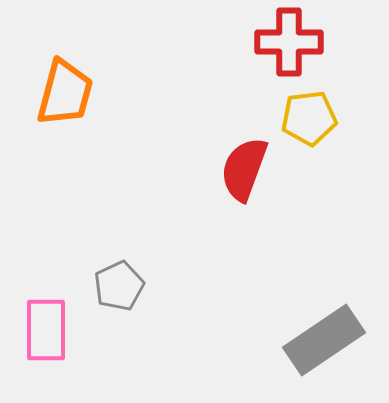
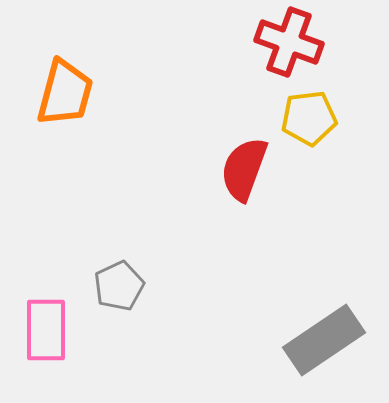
red cross: rotated 20 degrees clockwise
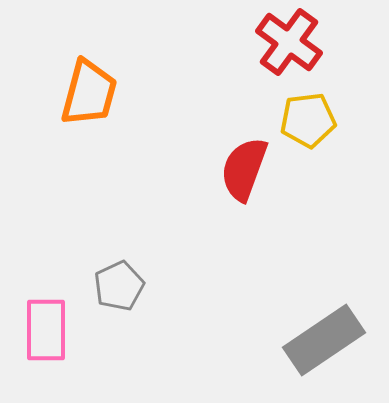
red cross: rotated 16 degrees clockwise
orange trapezoid: moved 24 px right
yellow pentagon: moved 1 px left, 2 px down
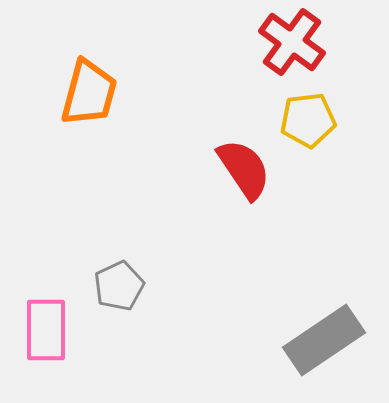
red cross: moved 3 px right
red semicircle: rotated 126 degrees clockwise
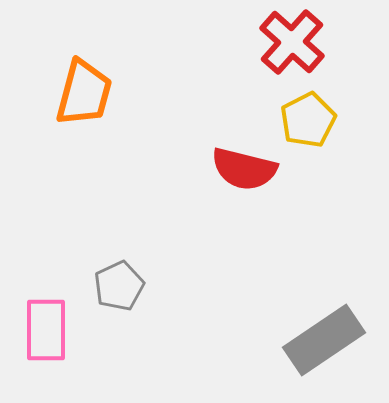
red cross: rotated 6 degrees clockwise
orange trapezoid: moved 5 px left
yellow pentagon: rotated 20 degrees counterclockwise
red semicircle: rotated 138 degrees clockwise
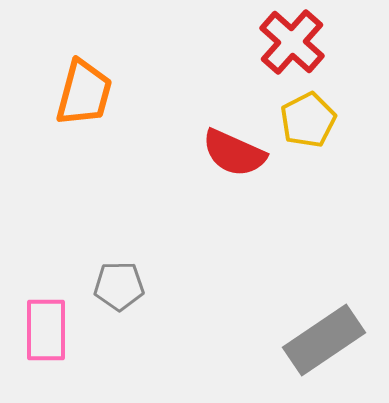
red semicircle: moved 10 px left, 16 px up; rotated 10 degrees clockwise
gray pentagon: rotated 24 degrees clockwise
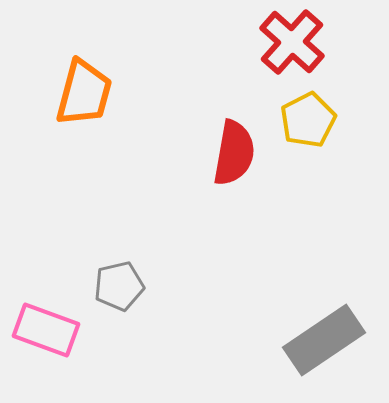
red semicircle: rotated 104 degrees counterclockwise
gray pentagon: rotated 12 degrees counterclockwise
pink rectangle: rotated 70 degrees counterclockwise
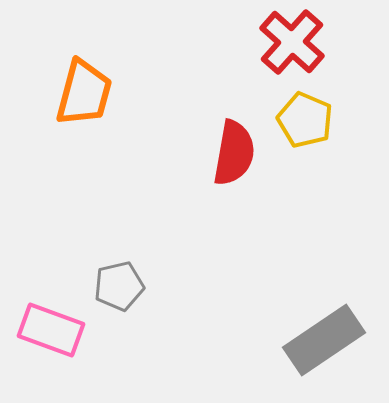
yellow pentagon: moved 3 px left; rotated 22 degrees counterclockwise
pink rectangle: moved 5 px right
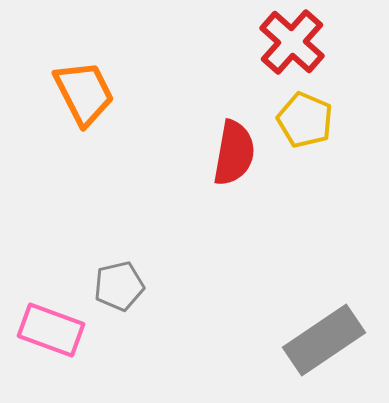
orange trapezoid: rotated 42 degrees counterclockwise
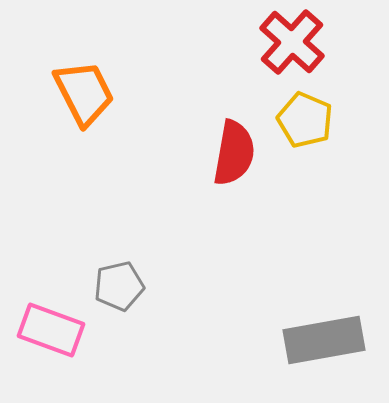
gray rectangle: rotated 24 degrees clockwise
